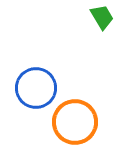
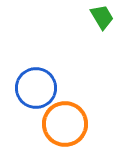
orange circle: moved 10 px left, 2 px down
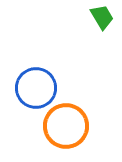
orange circle: moved 1 px right, 2 px down
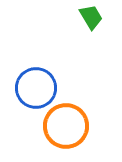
green trapezoid: moved 11 px left
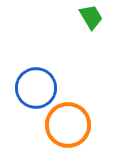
orange circle: moved 2 px right, 1 px up
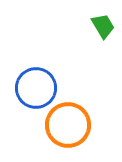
green trapezoid: moved 12 px right, 9 px down
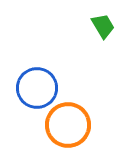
blue circle: moved 1 px right
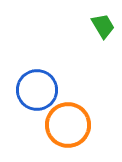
blue circle: moved 2 px down
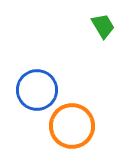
orange circle: moved 4 px right, 1 px down
